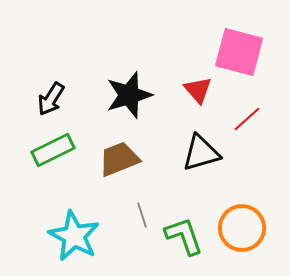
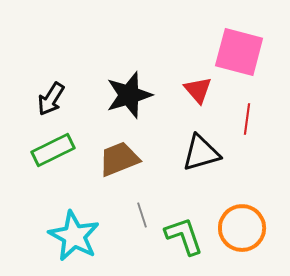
red line: rotated 40 degrees counterclockwise
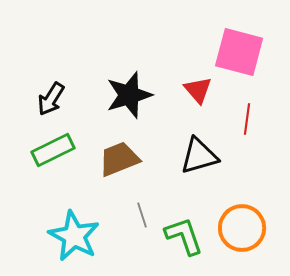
black triangle: moved 2 px left, 3 px down
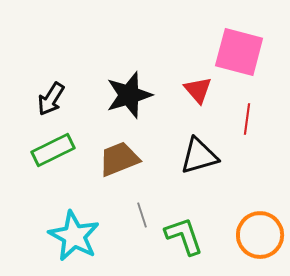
orange circle: moved 18 px right, 7 px down
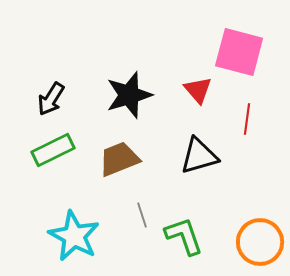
orange circle: moved 7 px down
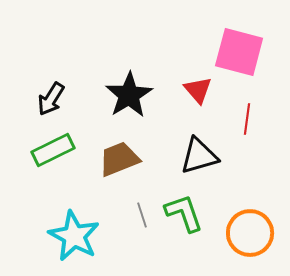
black star: rotated 15 degrees counterclockwise
green L-shape: moved 23 px up
orange circle: moved 10 px left, 9 px up
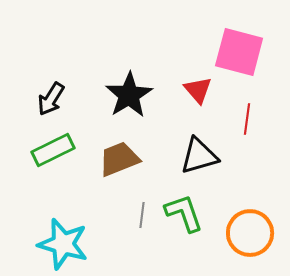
gray line: rotated 25 degrees clockwise
cyan star: moved 11 px left, 8 px down; rotated 12 degrees counterclockwise
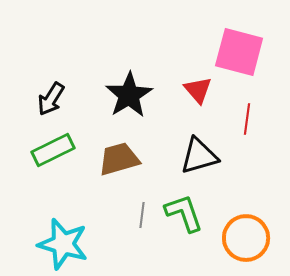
brown trapezoid: rotated 6 degrees clockwise
orange circle: moved 4 px left, 5 px down
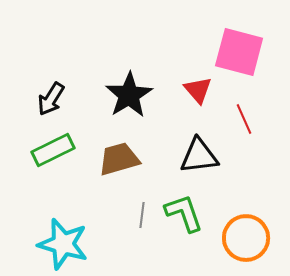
red line: moved 3 px left; rotated 32 degrees counterclockwise
black triangle: rotated 9 degrees clockwise
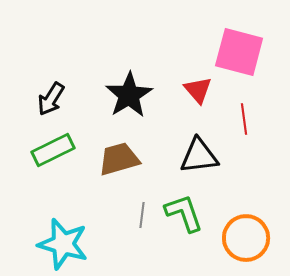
red line: rotated 16 degrees clockwise
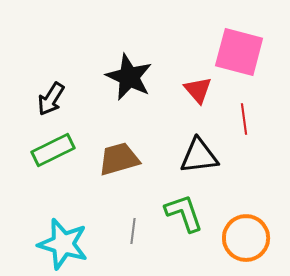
black star: moved 18 px up; rotated 15 degrees counterclockwise
gray line: moved 9 px left, 16 px down
